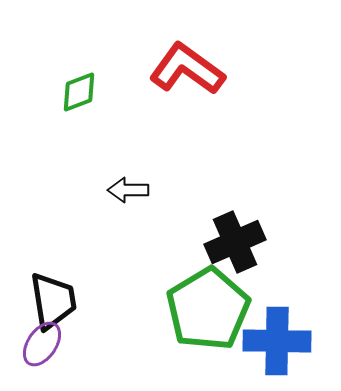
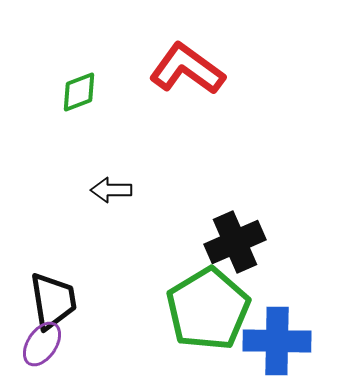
black arrow: moved 17 px left
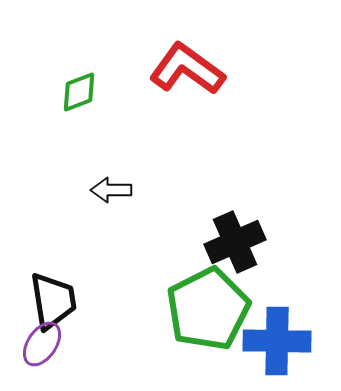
green pentagon: rotated 4 degrees clockwise
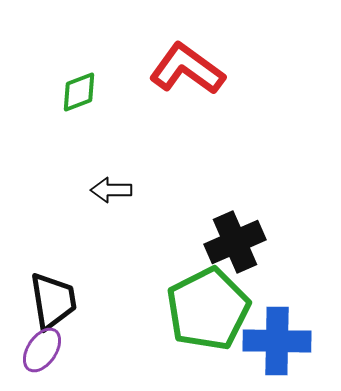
purple ellipse: moved 6 px down
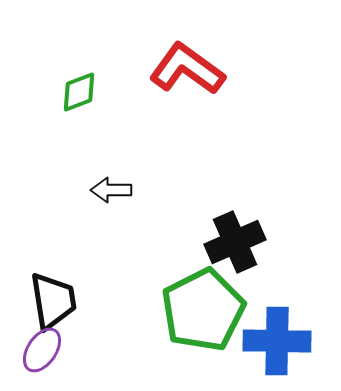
green pentagon: moved 5 px left, 1 px down
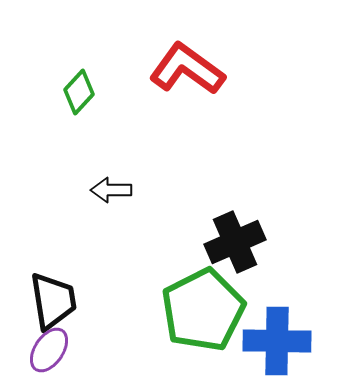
green diamond: rotated 27 degrees counterclockwise
purple ellipse: moved 7 px right
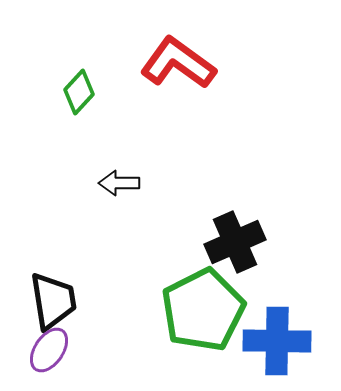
red L-shape: moved 9 px left, 6 px up
black arrow: moved 8 px right, 7 px up
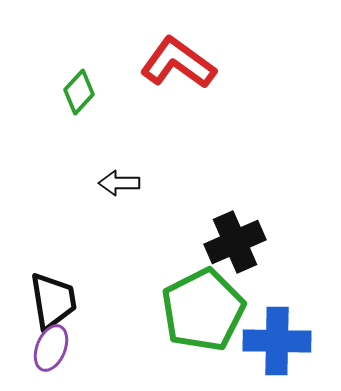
purple ellipse: moved 2 px right, 2 px up; rotated 12 degrees counterclockwise
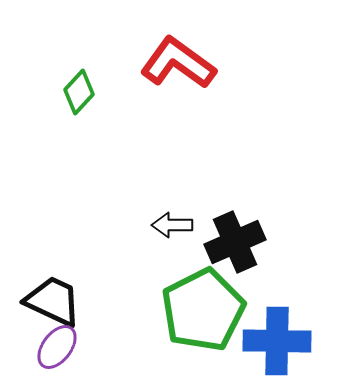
black arrow: moved 53 px right, 42 px down
black trapezoid: rotated 56 degrees counterclockwise
purple ellipse: moved 6 px right, 1 px up; rotated 15 degrees clockwise
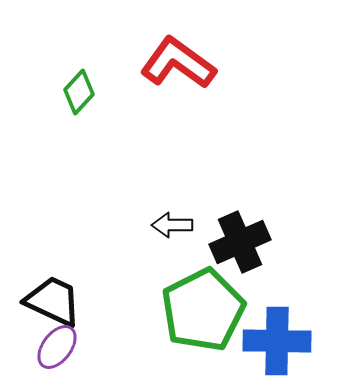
black cross: moved 5 px right
